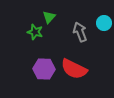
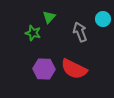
cyan circle: moved 1 px left, 4 px up
green star: moved 2 px left, 1 px down
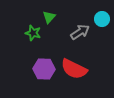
cyan circle: moved 1 px left
gray arrow: rotated 78 degrees clockwise
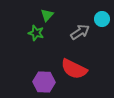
green triangle: moved 2 px left, 2 px up
green star: moved 3 px right
purple hexagon: moved 13 px down
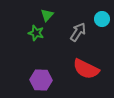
gray arrow: moved 2 px left; rotated 24 degrees counterclockwise
red semicircle: moved 12 px right
purple hexagon: moved 3 px left, 2 px up
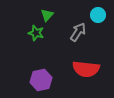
cyan circle: moved 4 px left, 4 px up
red semicircle: rotated 20 degrees counterclockwise
purple hexagon: rotated 15 degrees counterclockwise
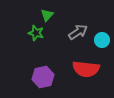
cyan circle: moved 4 px right, 25 px down
gray arrow: rotated 24 degrees clockwise
purple hexagon: moved 2 px right, 3 px up
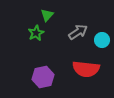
green star: rotated 28 degrees clockwise
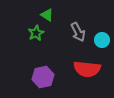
green triangle: rotated 40 degrees counterclockwise
gray arrow: rotated 96 degrees clockwise
red semicircle: moved 1 px right
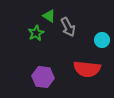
green triangle: moved 2 px right, 1 px down
gray arrow: moved 10 px left, 5 px up
purple hexagon: rotated 20 degrees clockwise
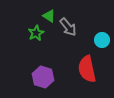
gray arrow: rotated 12 degrees counterclockwise
red semicircle: rotated 72 degrees clockwise
purple hexagon: rotated 10 degrees clockwise
